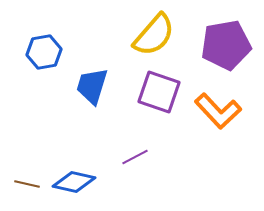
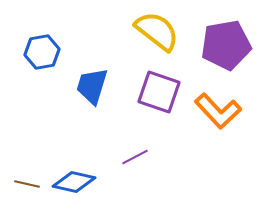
yellow semicircle: moved 3 px right, 4 px up; rotated 93 degrees counterclockwise
blue hexagon: moved 2 px left
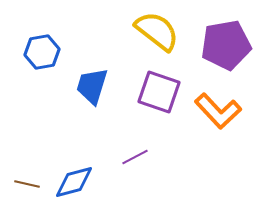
blue diamond: rotated 27 degrees counterclockwise
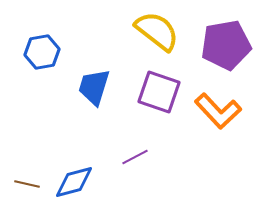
blue trapezoid: moved 2 px right, 1 px down
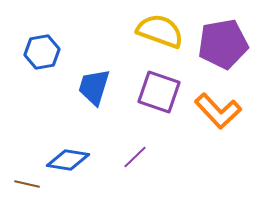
yellow semicircle: moved 3 px right; rotated 18 degrees counterclockwise
purple pentagon: moved 3 px left, 1 px up
purple line: rotated 16 degrees counterclockwise
blue diamond: moved 6 px left, 22 px up; rotated 24 degrees clockwise
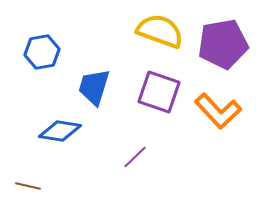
blue diamond: moved 8 px left, 29 px up
brown line: moved 1 px right, 2 px down
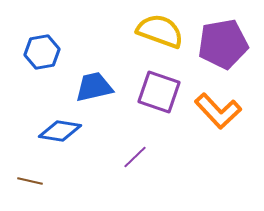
blue trapezoid: rotated 60 degrees clockwise
brown line: moved 2 px right, 5 px up
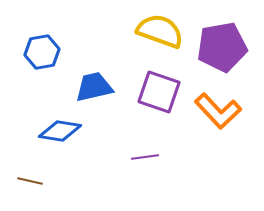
purple pentagon: moved 1 px left, 3 px down
purple line: moved 10 px right; rotated 36 degrees clockwise
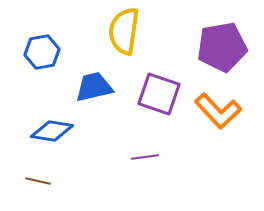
yellow semicircle: moved 36 px left; rotated 102 degrees counterclockwise
purple square: moved 2 px down
blue diamond: moved 8 px left
brown line: moved 8 px right
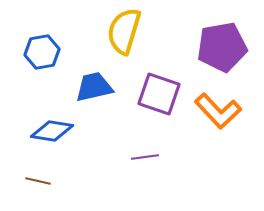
yellow semicircle: rotated 9 degrees clockwise
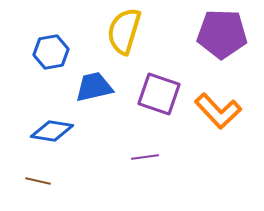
purple pentagon: moved 13 px up; rotated 12 degrees clockwise
blue hexagon: moved 9 px right
